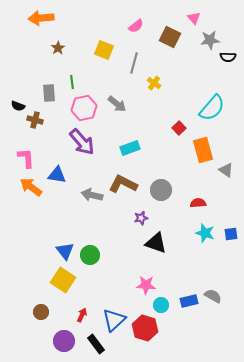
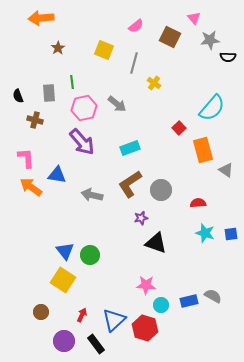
black semicircle at (18, 106): moved 10 px up; rotated 48 degrees clockwise
brown L-shape at (123, 184): moved 7 px right; rotated 60 degrees counterclockwise
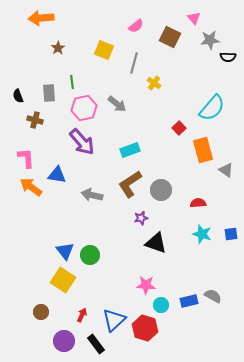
cyan rectangle at (130, 148): moved 2 px down
cyan star at (205, 233): moved 3 px left, 1 px down
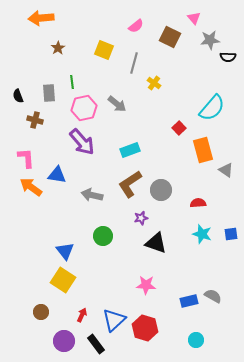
green circle at (90, 255): moved 13 px right, 19 px up
cyan circle at (161, 305): moved 35 px right, 35 px down
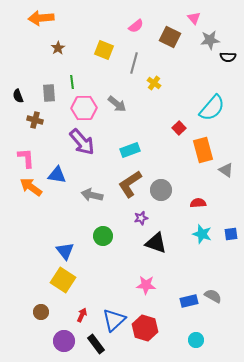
pink hexagon at (84, 108): rotated 10 degrees clockwise
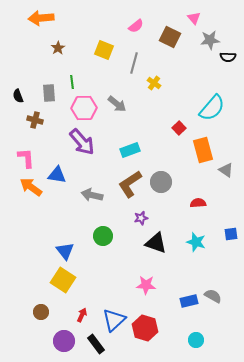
gray circle at (161, 190): moved 8 px up
cyan star at (202, 234): moved 6 px left, 8 px down
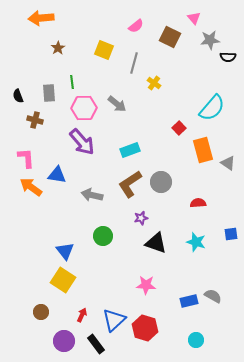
gray triangle at (226, 170): moved 2 px right, 7 px up
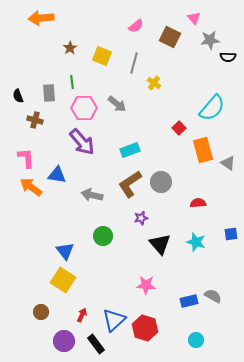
brown star at (58, 48): moved 12 px right
yellow square at (104, 50): moved 2 px left, 6 px down
black triangle at (156, 243): moved 4 px right, 1 px down; rotated 30 degrees clockwise
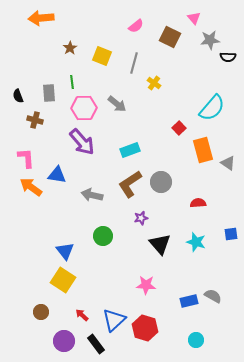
red arrow at (82, 315): rotated 72 degrees counterclockwise
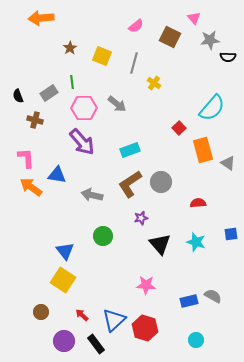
gray rectangle at (49, 93): rotated 60 degrees clockwise
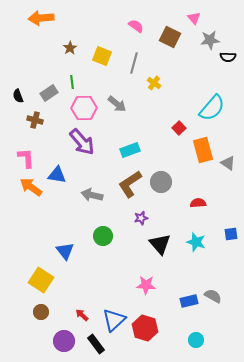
pink semicircle at (136, 26): rotated 105 degrees counterclockwise
yellow square at (63, 280): moved 22 px left
